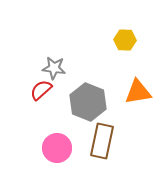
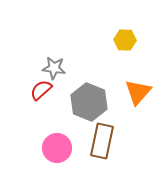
orange triangle: rotated 40 degrees counterclockwise
gray hexagon: moved 1 px right
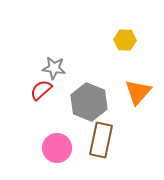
brown rectangle: moved 1 px left, 1 px up
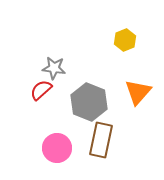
yellow hexagon: rotated 25 degrees counterclockwise
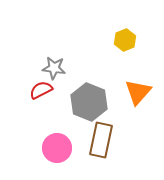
red semicircle: rotated 15 degrees clockwise
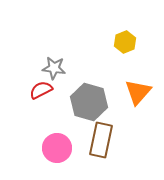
yellow hexagon: moved 2 px down
gray hexagon: rotated 6 degrees counterclockwise
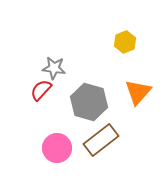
red semicircle: rotated 20 degrees counterclockwise
brown rectangle: rotated 40 degrees clockwise
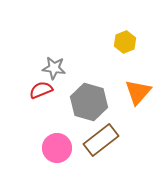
red semicircle: rotated 25 degrees clockwise
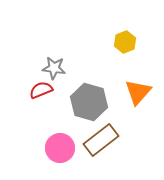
pink circle: moved 3 px right
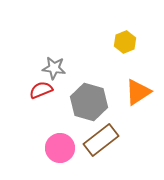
orange triangle: rotated 16 degrees clockwise
